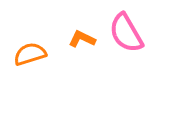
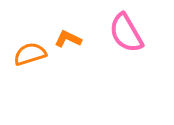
orange L-shape: moved 14 px left
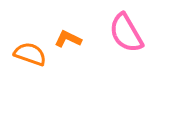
orange semicircle: rotated 36 degrees clockwise
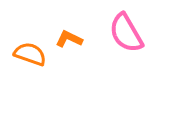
orange L-shape: moved 1 px right
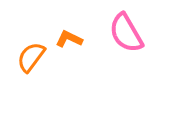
orange semicircle: moved 1 px right, 3 px down; rotated 72 degrees counterclockwise
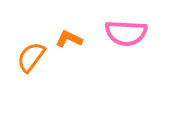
pink semicircle: rotated 57 degrees counterclockwise
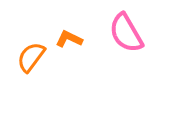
pink semicircle: rotated 57 degrees clockwise
